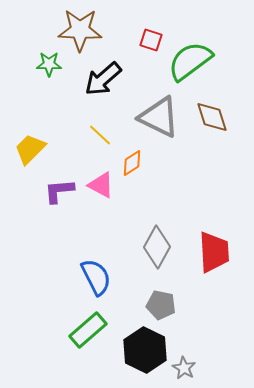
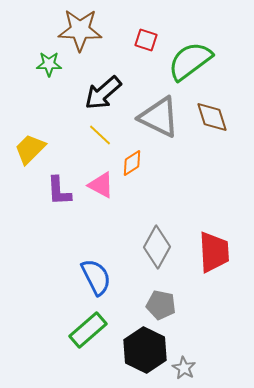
red square: moved 5 px left
black arrow: moved 14 px down
purple L-shape: rotated 88 degrees counterclockwise
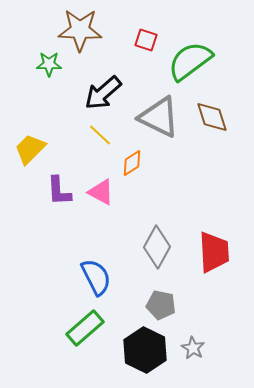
pink triangle: moved 7 px down
green rectangle: moved 3 px left, 2 px up
gray star: moved 9 px right, 20 px up
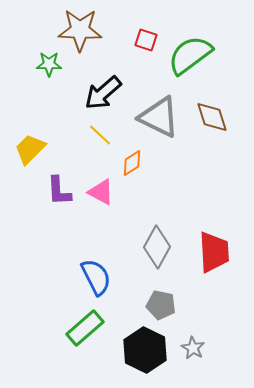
green semicircle: moved 6 px up
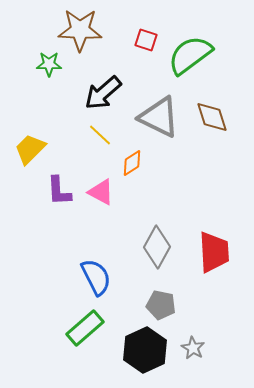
black hexagon: rotated 9 degrees clockwise
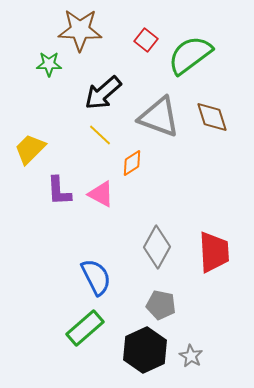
red square: rotated 20 degrees clockwise
gray triangle: rotated 6 degrees counterclockwise
pink triangle: moved 2 px down
gray star: moved 2 px left, 8 px down
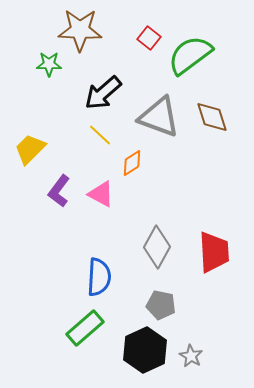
red square: moved 3 px right, 2 px up
purple L-shape: rotated 40 degrees clockwise
blue semicircle: moved 3 px right; rotated 30 degrees clockwise
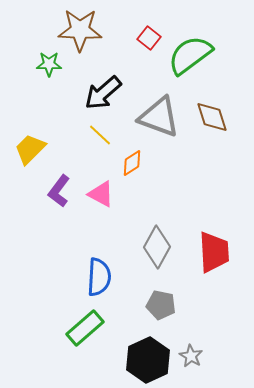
black hexagon: moved 3 px right, 10 px down
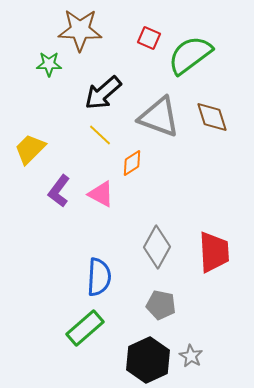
red square: rotated 15 degrees counterclockwise
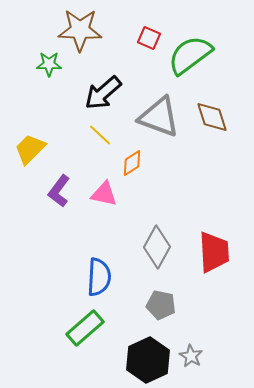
pink triangle: moved 3 px right; rotated 16 degrees counterclockwise
